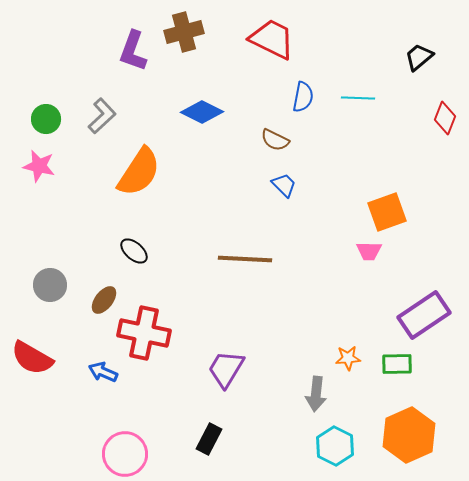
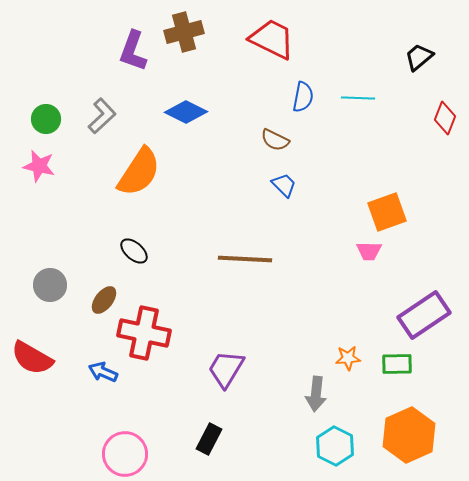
blue diamond: moved 16 px left
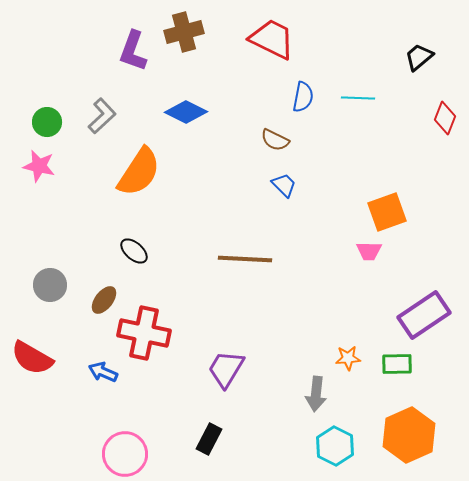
green circle: moved 1 px right, 3 px down
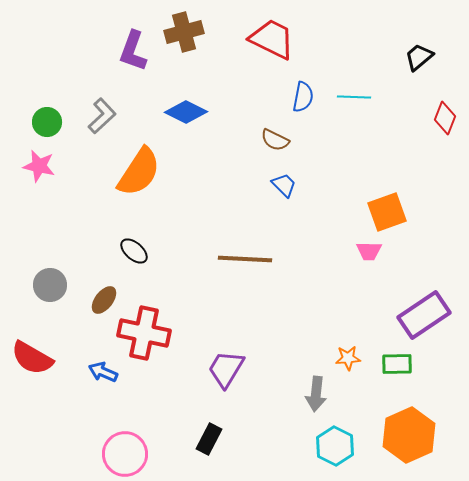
cyan line: moved 4 px left, 1 px up
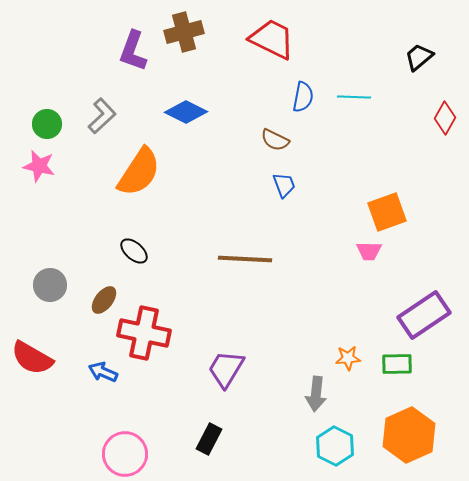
red diamond: rotated 8 degrees clockwise
green circle: moved 2 px down
blue trapezoid: rotated 24 degrees clockwise
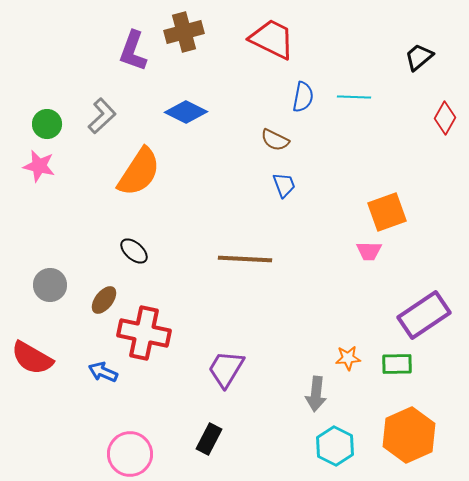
pink circle: moved 5 px right
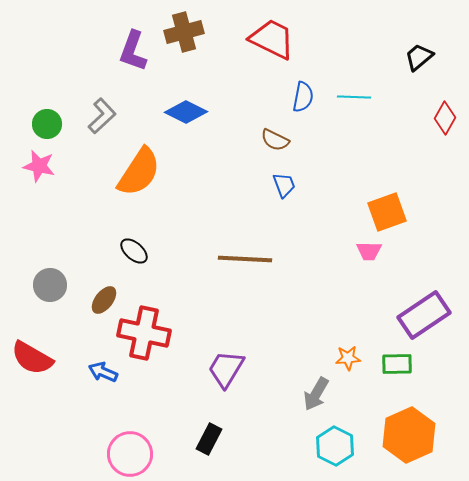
gray arrow: rotated 24 degrees clockwise
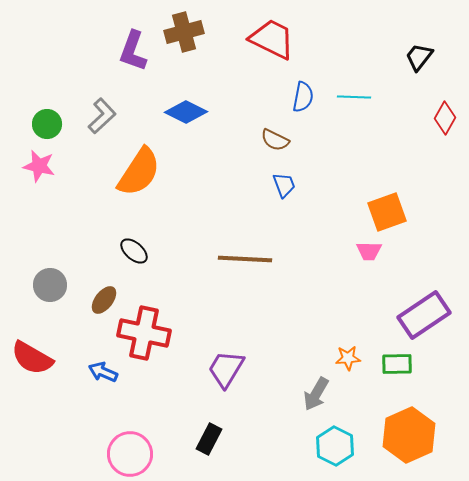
black trapezoid: rotated 12 degrees counterclockwise
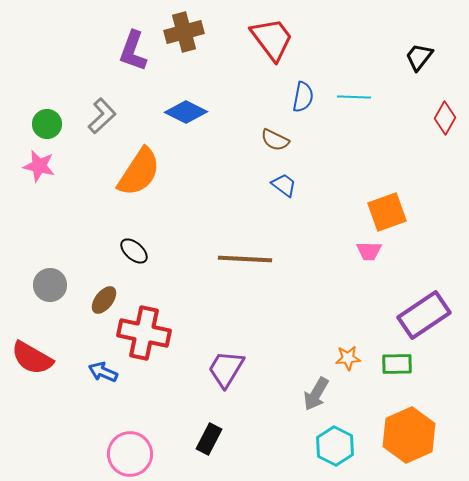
red trapezoid: rotated 27 degrees clockwise
blue trapezoid: rotated 32 degrees counterclockwise
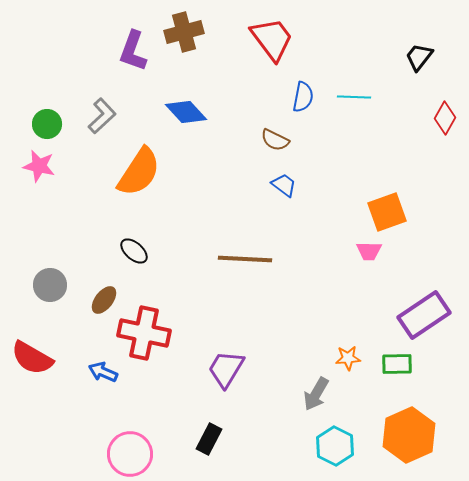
blue diamond: rotated 21 degrees clockwise
